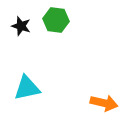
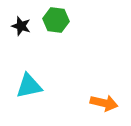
cyan triangle: moved 2 px right, 2 px up
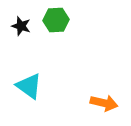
green hexagon: rotated 10 degrees counterclockwise
cyan triangle: rotated 48 degrees clockwise
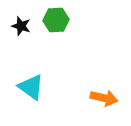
cyan triangle: moved 2 px right, 1 px down
orange arrow: moved 5 px up
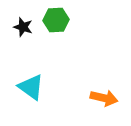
black star: moved 2 px right, 1 px down
